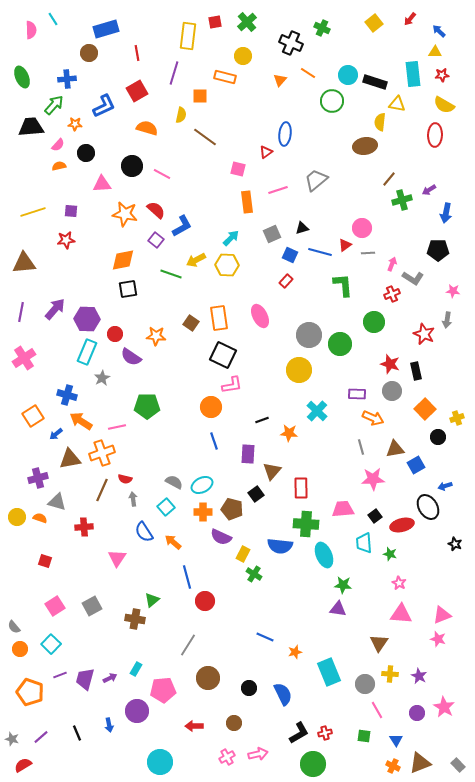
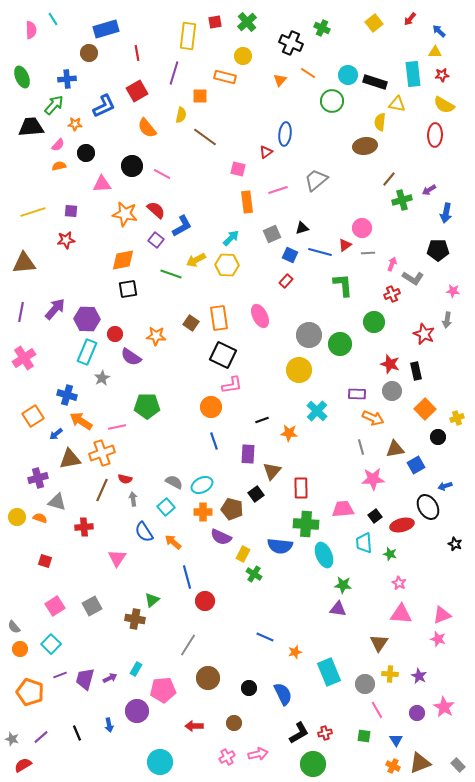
orange semicircle at (147, 128): rotated 145 degrees counterclockwise
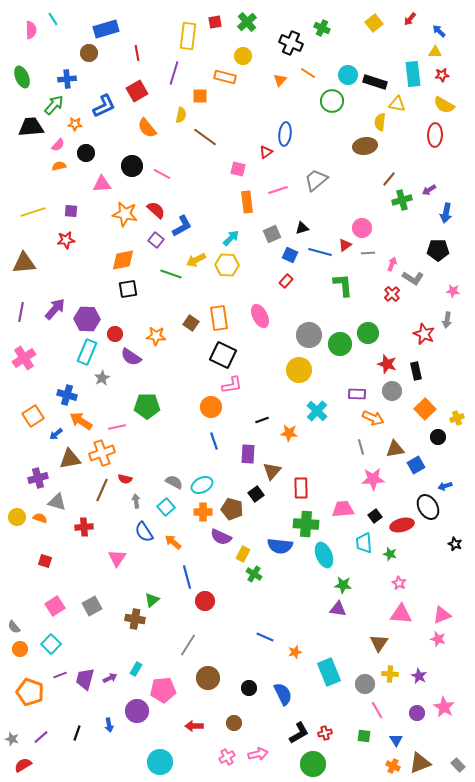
red cross at (392, 294): rotated 21 degrees counterclockwise
green circle at (374, 322): moved 6 px left, 11 px down
red star at (390, 364): moved 3 px left
gray arrow at (133, 499): moved 3 px right, 2 px down
black line at (77, 733): rotated 42 degrees clockwise
